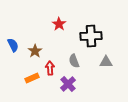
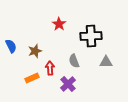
blue semicircle: moved 2 px left, 1 px down
brown star: rotated 16 degrees clockwise
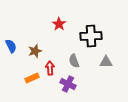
purple cross: rotated 21 degrees counterclockwise
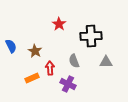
brown star: rotated 24 degrees counterclockwise
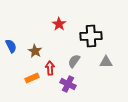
gray semicircle: rotated 56 degrees clockwise
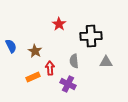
gray semicircle: rotated 40 degrees counterclockwise
orange rectangle: moved 1 px right, 1 px up
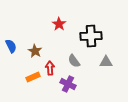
gray semicircle: rotated 32 degrees counterclockwise
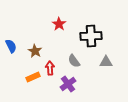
purple cross: rotated 28 degrees clockwise
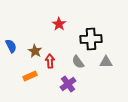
black cross: moved 3 px down
gray semicircle: moved 4 px right, 1 px down
red arrow: moved 7 px up
orange rectangle: moved 3 px left, 1 px up
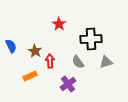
gray triangle: rotated 16 degrees counterclockwise
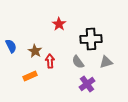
purple cross: moved 19 px right
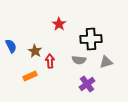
gray semicircle: moved 1 px right, 2 px up; rotated 48 degrees counterclockwise
